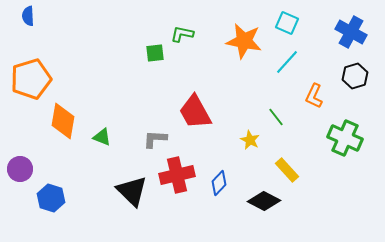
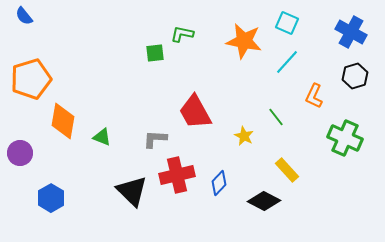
blue semicircle: moved 4 px left; rotated 36 degrees counterclockwise
yellow star: moved 6 px left, 4 px up
purple circle: moved 16 px up
blue hexagon: rotated 12 degrees clockwise
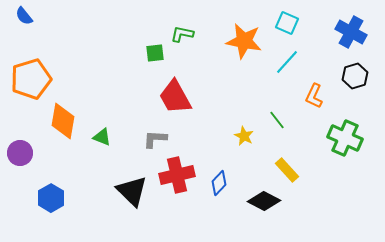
red trapezoid: moved 20 px left, 15 px up
green line: moved 1 px right, 3 px down
